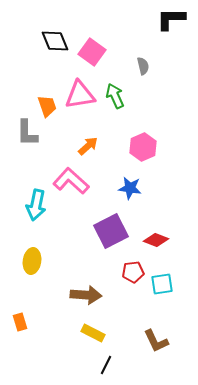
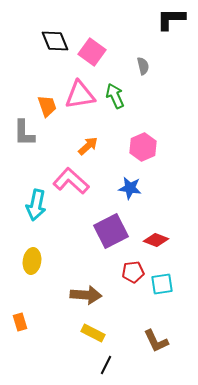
gray L-shape: moved 3 px left
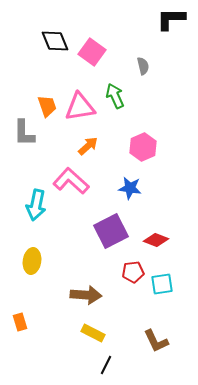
pink triangle: moved 12 px down
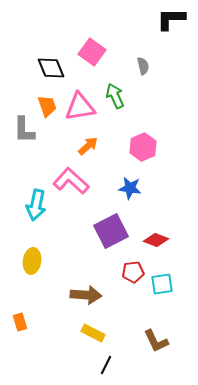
black diamond: moved 4 px left, 27 px down
gray L-shape: moved 3 px up
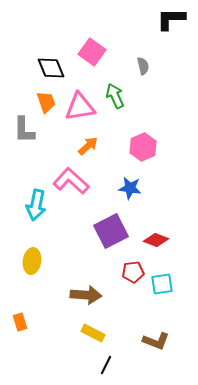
orange trapezoid: moved 1 px left, 4 px up
brown L-shape: rotated 44 degrees counterclockwise
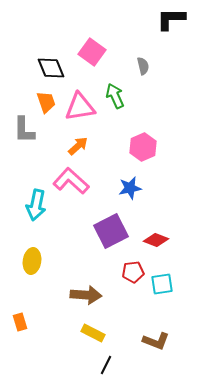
orange arrow: moved 10 px left
blue star: rotated 20 degrees counterclockwise
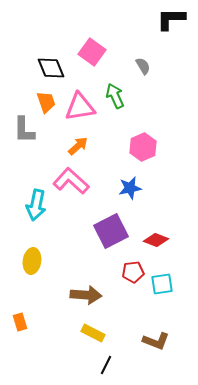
gray semicircle: rotated 18 degrees counterclockwise
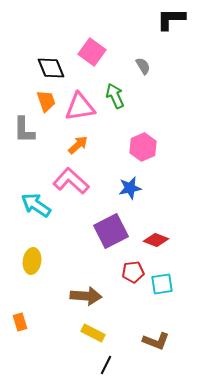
orange trapezoid: moved 1 px up
orange arrow: moved 1 px up
cyan arrow: rotated 112 degrees clockwise
brown arrow: moved 1 px down
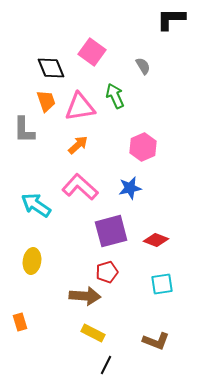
pink L-shape: moved 9 px right, 6 px down
purple square: rotated 12 degrees clockwise
red pentagon: moved 26 px left; rotated 10 degrees counterclockwise
brown arrow: moved 1 px left
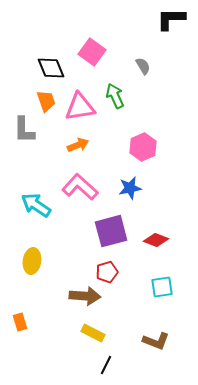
orange arrow: rotated 20 degrees clockwise
cyan square: moved 3 px down
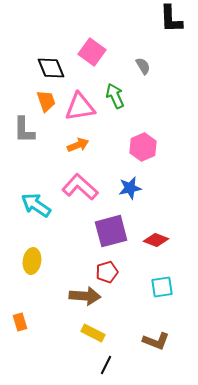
black L-shape: rotated 92 degrees counterclockwise
